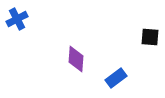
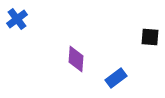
blue cross: rotated 10 degrees counterclockwise
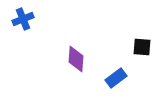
blue cross: moved 6 px right; rotated 15 degrees clockwise
black square: moved 8 px left, 10 px down
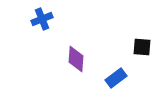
blue cross: moved 19 px right
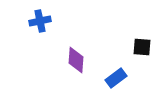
blue cross: moved 2 px left, 2 px down; rotated 10 degrees clockwise
purple diamond: moved 1 px down
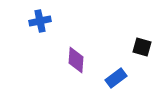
black square: rotated 12 degrees clockwise
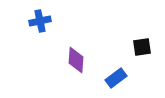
black square: rotated 24 degrees counterclockwise
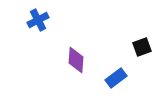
blue cross: moved 2 px left, 1 px up; rotated 15 degrees counterclockwise
black square: rotated 12 degrees counterclockwise
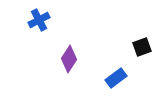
blue cross: moved 1 px right
purple diamond: moved 7 px left, 1 px up; rotated 28 degrees clockwise
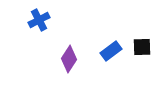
black square: rotated 18 degrees clockwise
blue rectangle: moved 5 px left, 27 px up
